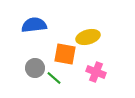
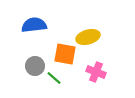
gray circle: moved 2 px up
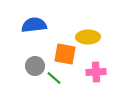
yellow ellipse: rotated 15 degrees clockwise
pink cross: rotated 24 degrees counterclockwise
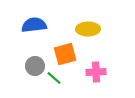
yellow ellipse: moved 8 px up
orange square: rotated 25 degrees counterclockwise
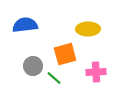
blue semicircle: moved 9 px left
gray circle: moved 2 px left
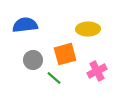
gray circle: moved 6 px up
pink cross: moved 1 px right, 1 px up; rotated 24 degrees counterclockwise
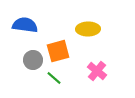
blue semicircle: rotated 15 degrees clockwise
orange square: moved 7 px left, 3 px up
pink cross: rotated 24 degrees counterclockwise
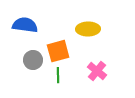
green line: moved 4 px right, 3 px up; rotated 49 degrees clockwise
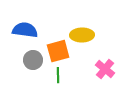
blue semicircle: moved 5 px down
yellow ellipse: moved 6 px left, 6 px down
pink cross: moved 8 px right, 2 px up
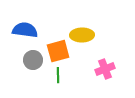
pink cross: rotated 30 degrees clockwise
